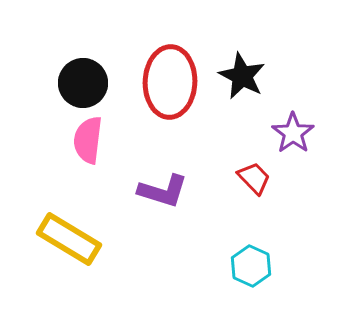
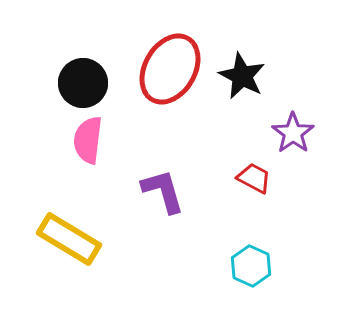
red ellipse: moved 13 px up; rotated 28 degrees clockwise
red trapezoid: rotated 18 degrees counterclockwise
purple L-shape: rotated 123 degrees counterclockwise
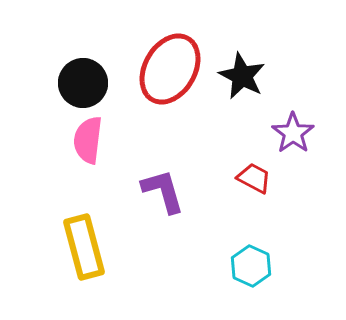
yellow rectangle: moved 15 px right, 8 px down; rotated 44 degrees clockwise
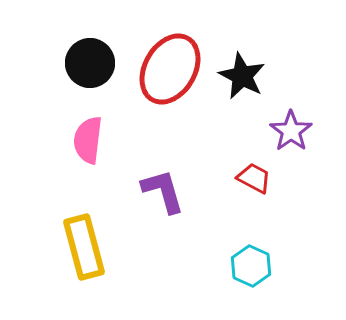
black circle: moved 7 px right, 20 px up
purple star: moved 2 px left, 2 px up
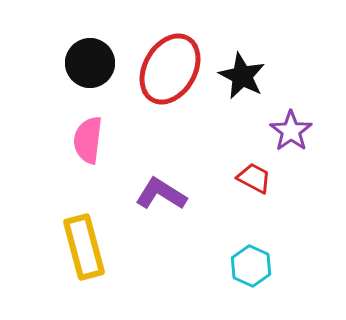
purple L-shape: moved 2 px left, 3 px down; rotated 42 degrees counterclockwise
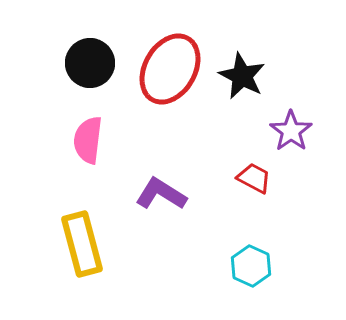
yellow rectangle: moved 2 px left, 3 px up
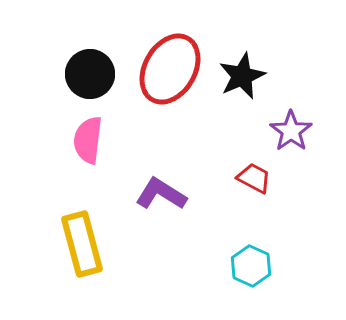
black circle: moved 11 px down
black star: rotated 21 degrees clockwise
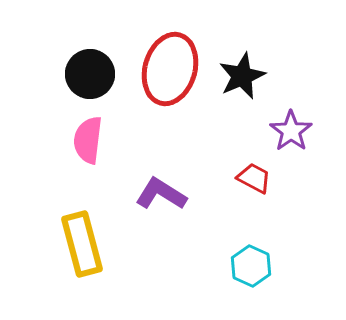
red ellipse: rotated 14 degrees counterclockwise
